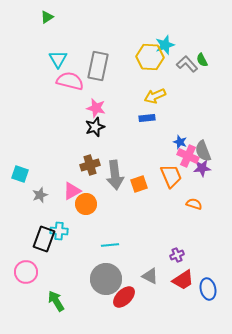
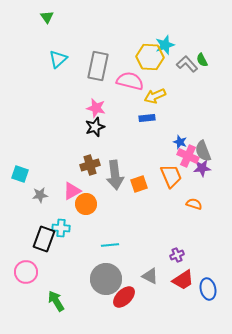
green triangle: rotated 32 degrees counterclockwise
cyan triangle: rotated 18 degrees clockwise
pink semicircle: moved 60 px right
gray star: rotated 14 degrees clockwise
cyan cross: moved 2 px right, 3 px up
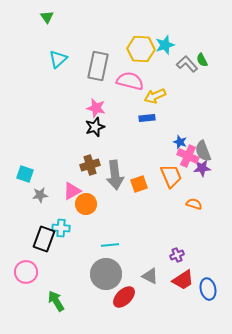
yellow hexagon: moved 9 px left, 8 px up
cyan square: moved 5 px right
gray circle: moved 5 px up
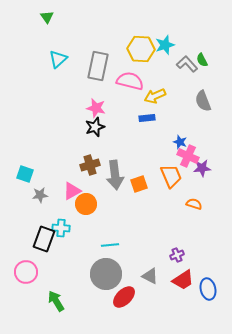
gray semicircle: moved 50 px up
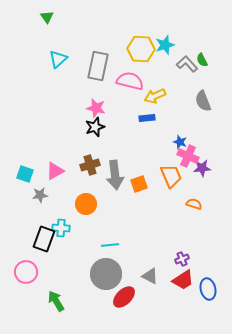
pink triangle: moved 17 px left, 20 px up
purple cross: moved 5 px right, 4 px down
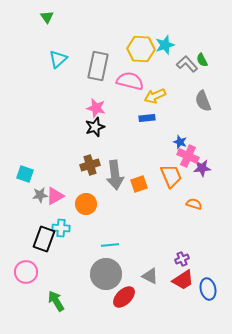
pink triangle: moved 25 px down
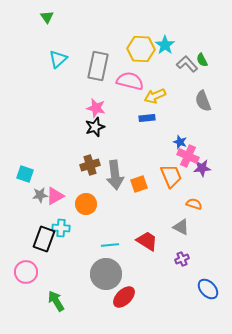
cyan star: rotated 18 degrees counterclockwise
gray triangle: moved 31 px right, 49 px up
red trapezoid: moved 36 px left, 39 px up; rotated 115 degrees counterclockwise
blue ellipse: rotated 30 degrees counterclockwise
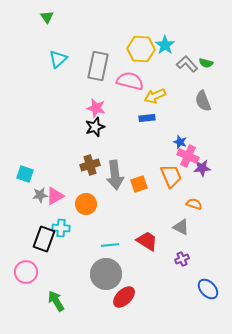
green semicircle: moved 4 px right, 3 px down; rotated 48 degrees counterclockwise
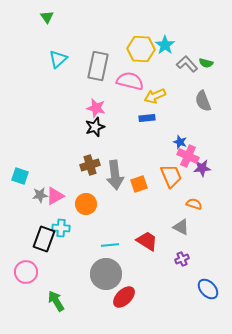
cyan square: moved 5 px left, 2 px down
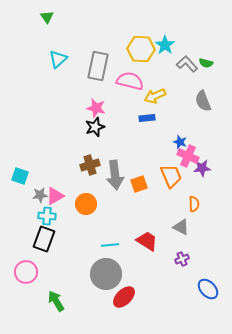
orange semicircle: rotated 70 degrees clockwise
cyan cross: moved 14 px left, 12 px up
